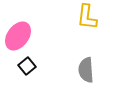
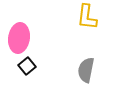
pink ellipse: moved 1 px right, 2 px down; rotated 28 degrees counterclockwise
gray semicircle: rotated 15 degrees clockwise
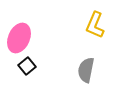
yellow L-shape: moved 8 px right, 8 px down; rotated 16 degrees clockwise
pink ellipse: rotated 16 degrees clockwise
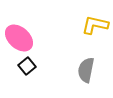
yellow L-shape: rotated 80 degrees clockwise
pink ellipse: rotated 72 degrees counterclockwise
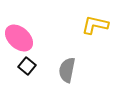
black square: rotated 12 degrees counterclockwise
gray semicircle: moved 19 px left
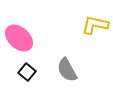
black square: moved 6 px down
gray semicircle: rotated 40 degrees counterclockwise
